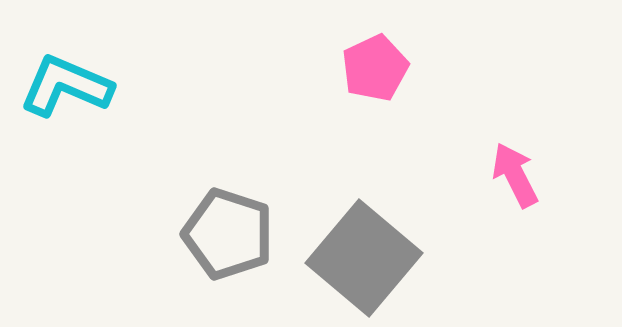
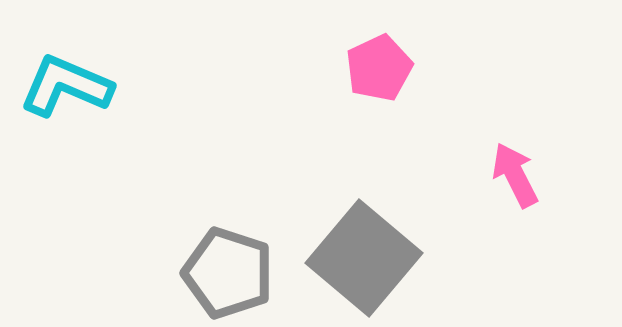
pink pentagon: moved 4 px right
gray pentagon: moved 39 px down
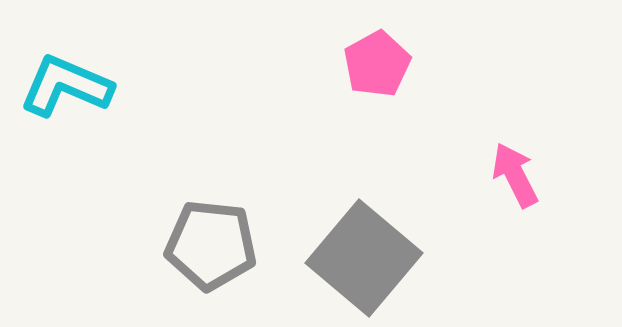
pink pentagon: moved 2 px left, 4 px up; rotated 4 degrees counterclockwise
gray pentagon: moved 17 px left, 28 px up; rotated 12 degrees counterclockwise
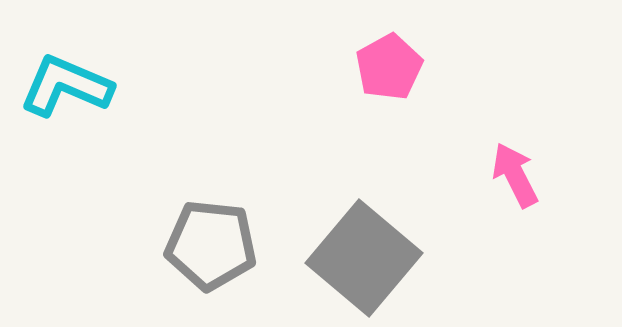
pink pentagon: moved 12 px right, 3 px down
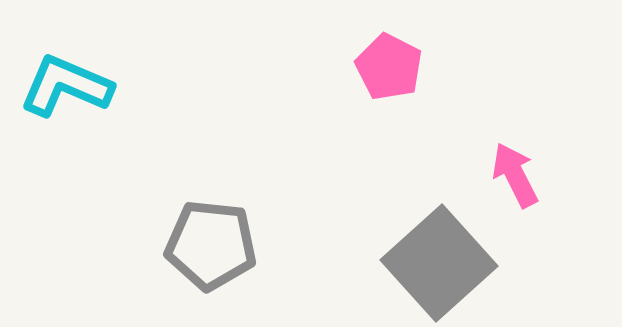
pink pentagon: rotated 16 degrees counterclockwise
gray square: moved 75 px right, 5 px down; rotated 8 degrees clockwise
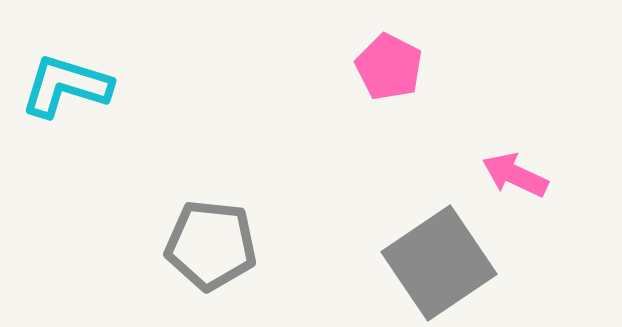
cyan L-shape: rotated 6 degrees counterclockwise
pink arrow: rotated 38 degrees counterclockwise
gray square: rotated 8 degrees clockwise
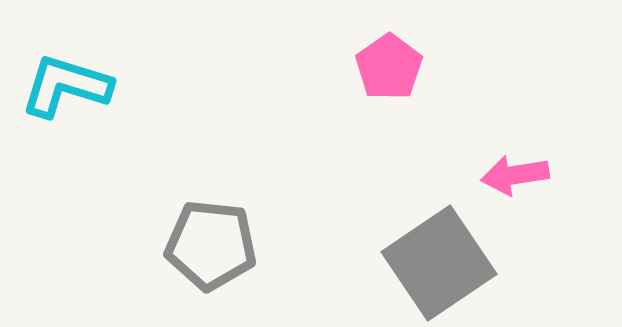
pink pentagon: rotated 10 degrees clockwise
pink arrow: rotated 34 degrees counterclockwise
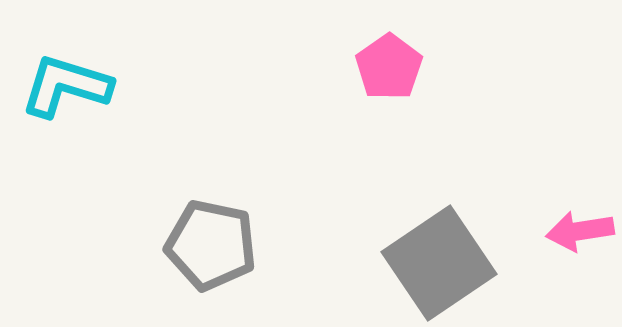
pink arrow: moved 65 px right, 56 px down
gray pentagon: rotated 6 degrees clockwise
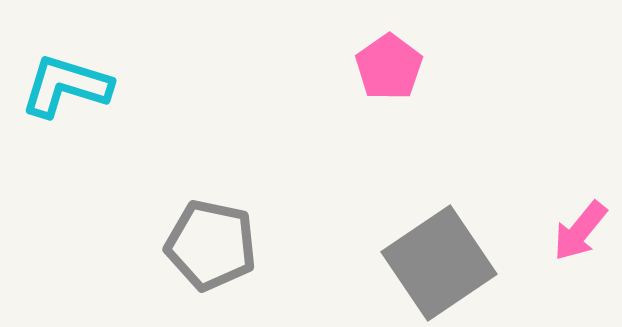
pink arrow: rotated 42 degrees counterclockwise
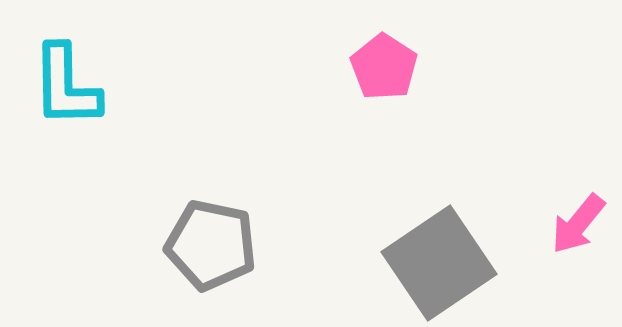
pink pentagon: moved 5 px left; rotated 4 degrees counterclockwise
cyan L-shape: rotated 108 degrees counterclockwise
pink arrow: moved 2 px left, 7 px up
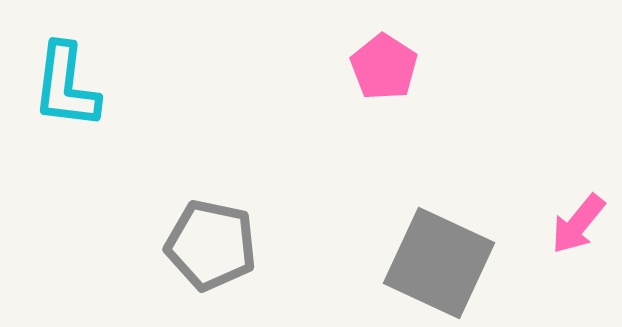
cyan L-shape: rotated 8 degrees clockwise
gray square: rotated 31 degrees counterclockwise
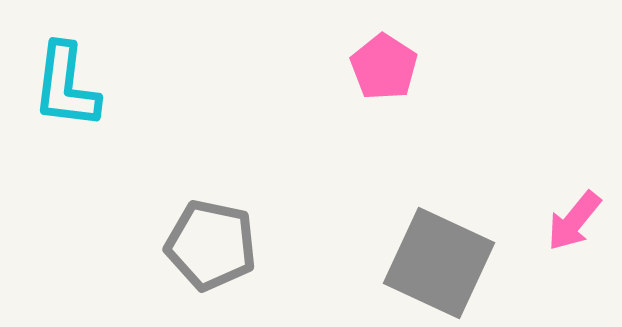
pink arrow: moved 4 px left, 3 px up
